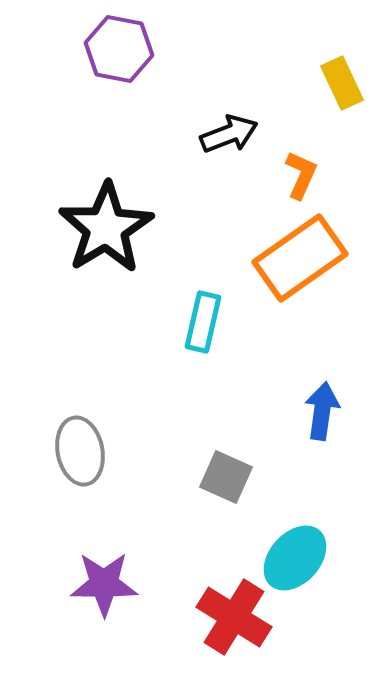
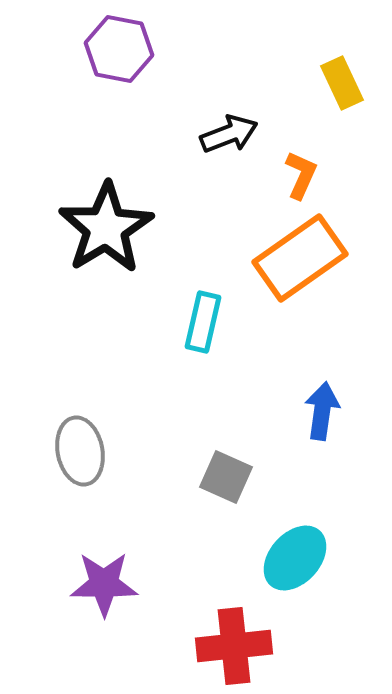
red cross: moved 29 px down; rotated 38 degrees counterclockwise
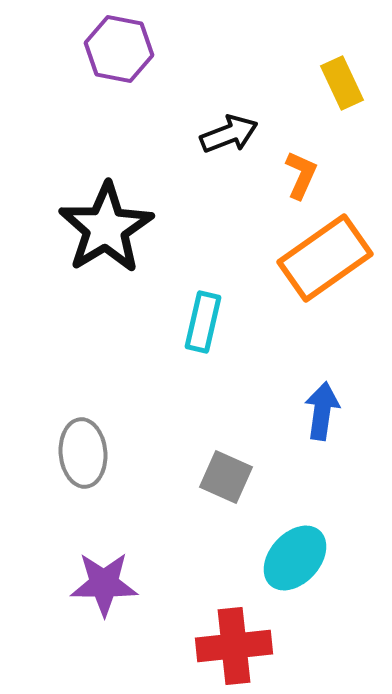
orange rectangle: moved 25 px right
gray ellipse: moved 3 px right, 2 px down; rotated 6 degrees clockwise
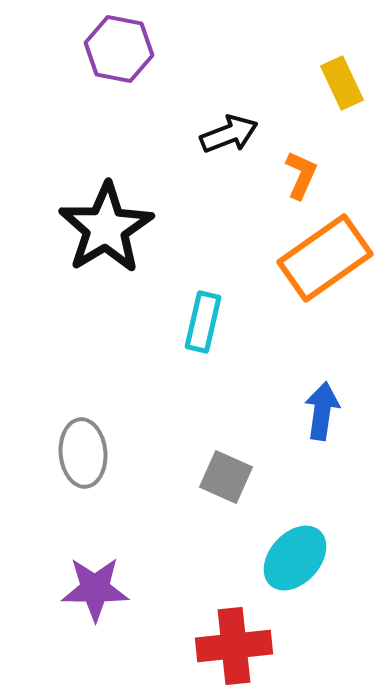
purple star: moved 9 px left, 5 px down
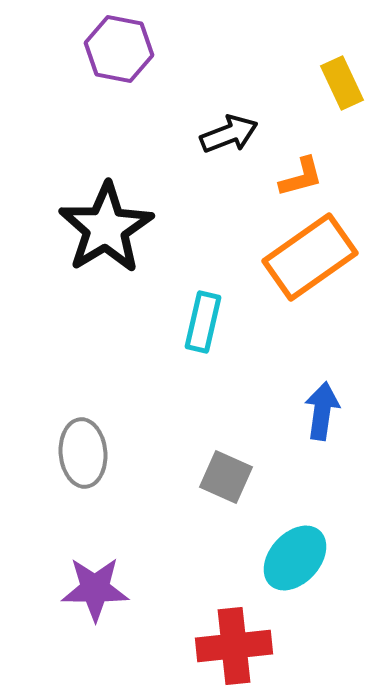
orange L-shape: moved 2 px down; rotated 51 degrees clockwise
orange rectangle: moved 15 px left, 1 px up
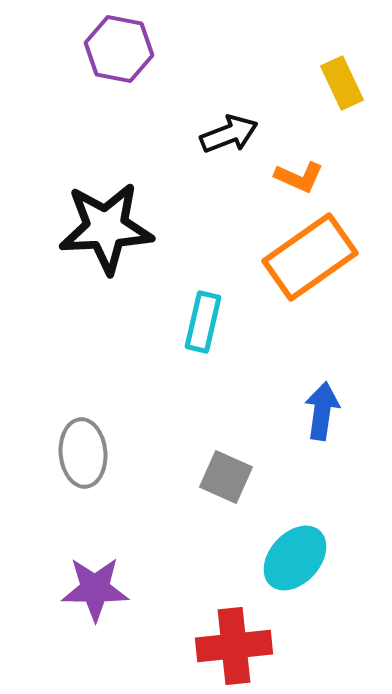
orange L-shape: moved 2 px left; rotated 39 degrees clockwise
black star: rotated 28 degrees clockwise
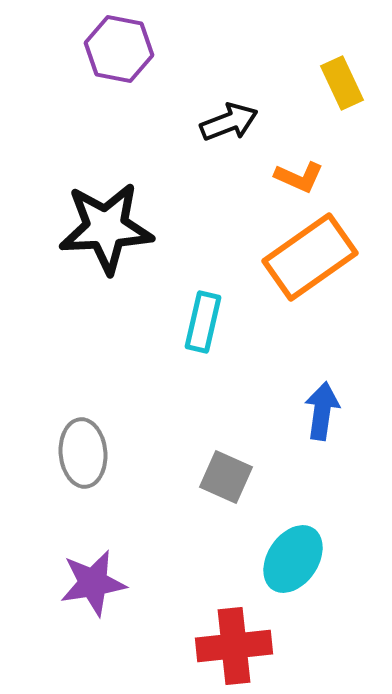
black arrow: moved 12 px up
cyan ellipse: moved 2 px left, 1 px down; rotated 8 degrees counterclockwise
purple star: moved 2 px left, 6 px up; rotated 10 degrees counterclockwise
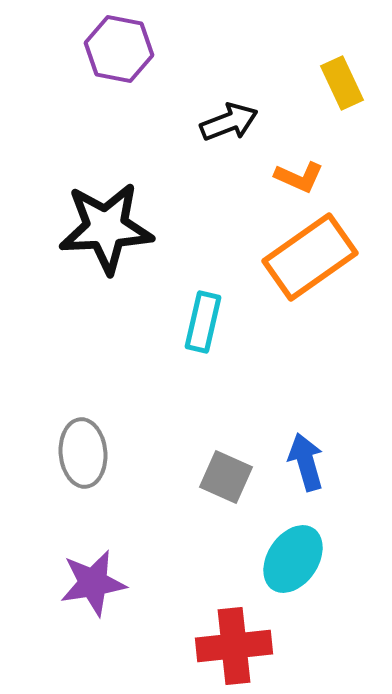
blue arrow: moved 16 px left, 51 px down; rotated 24 degrees counterclockwise
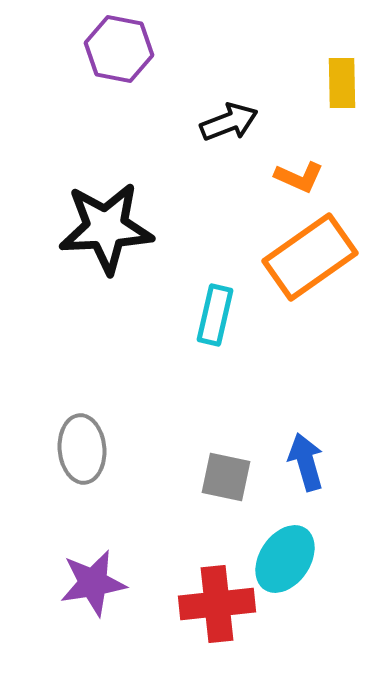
yellow rectangle: rotated 24 degrees clockwise
cyan rectangle: moved 12 px right, 7 px up
gray ellipse: moved 1 px left, 4 px up
gray square: rotated 12 degrees counterclockwise
cyan ellipse: moved 8 px left
red cross: moved 17 px left, 42 px up
